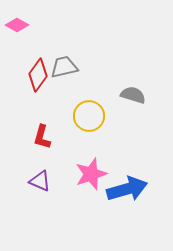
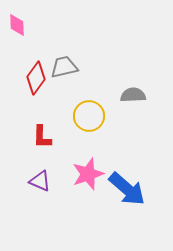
pink diamond: rotated 60 degrees clockwise
red diamond: moved 2 px left, 3 px down
gray semicircle: rotated 20 degrees counterclockwise
red L-shape: rotated 15 degrees counterclockwise
pink star: moved 3 px left
blue arrow: rotated 57 degrees clockwise
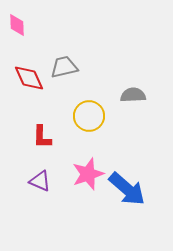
red diamond: moved 7 px left; rotated 60 degrees counterclockwise
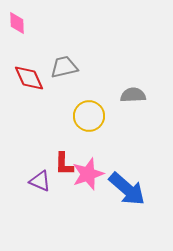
pink diamond: moved 2 px up
red L-shape: moved 22 px right, 27 px down
